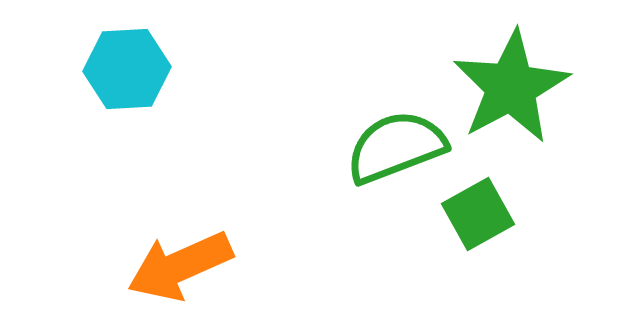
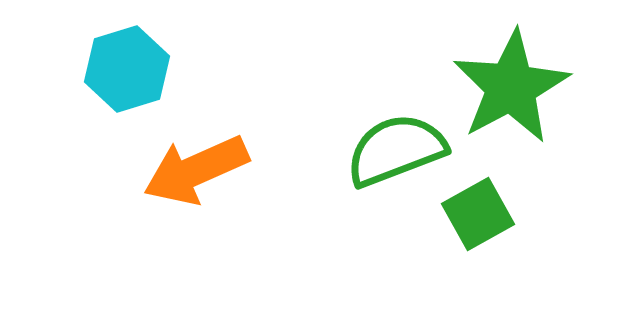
cyan hexagon: rotated 14 degrees counterclockwise
green semicircle: moved 3 px down
orange arrow: moved 16 px right, 96 px up
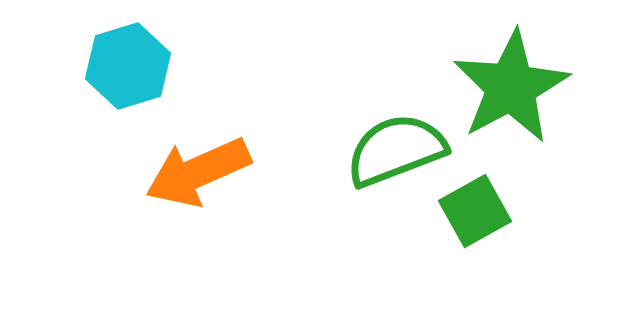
cyan hexagon: moved 1 px right, 3 px up
orange arrow: moved 2 px right, 2 px down
green square: moved 3 px left, 3 px up
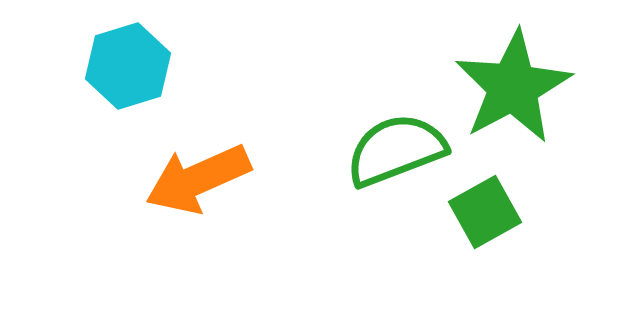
green star: moved 2 px right
orange arrow: moved 7 px down
green square: moved 10 px right, 1 px down
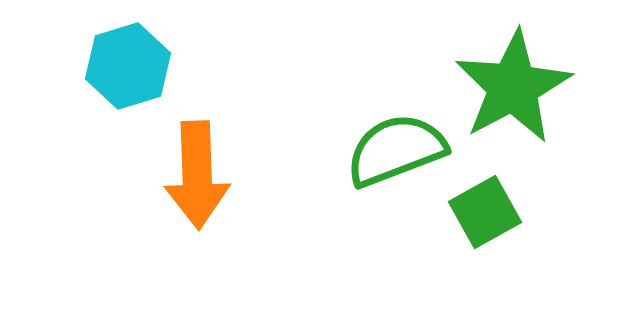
orange arrow: moved 1 px left, 4 px up; rotated 68 degrees counterclockwise
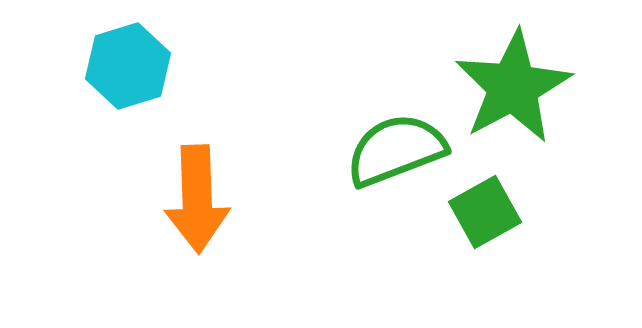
orange arrow: moved 24 px down
